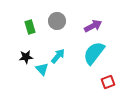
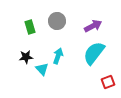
cyan arrow: rotated 21 degrees counterclockwise
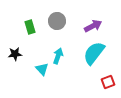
black star: moved 11 px left, 3 px up
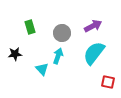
gray circle: moved 5 px right, 12 px down
red square: rotated 32 degrees clockwise
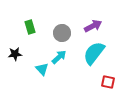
cyan arrow: moved 1 px right, 1 px down; rotated 28 degrees clockwise
